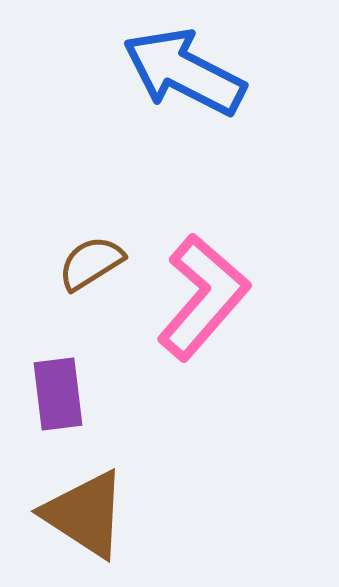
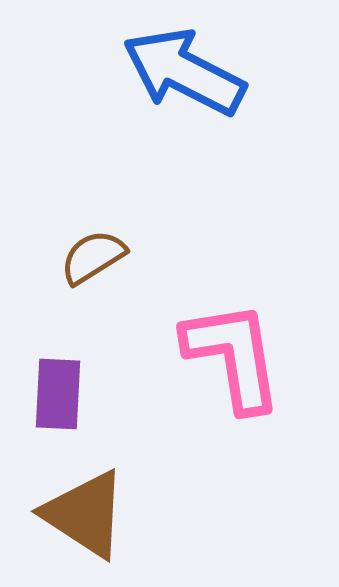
brown semicircle: moved 2 px right, 6 px up
pink L-shape: moved 30 px right, 59 px down; rotated 50 degrees counterclockwise
purple rectangle: rotated 10 degrees clockwise
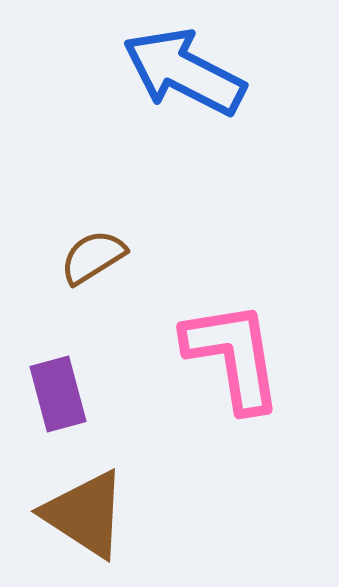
purple rectangle: rotated 18 degrees counterclockwise
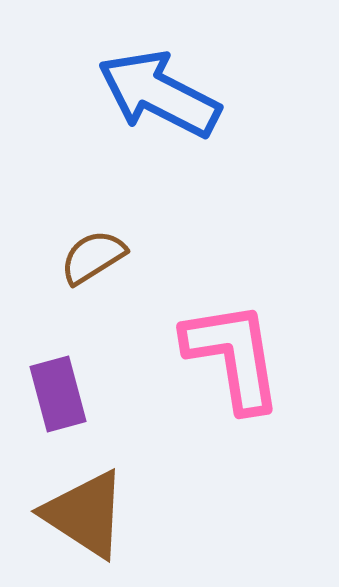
blue arrow: moved 25 px left, 22 px down
